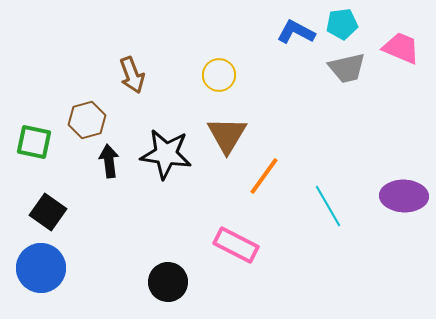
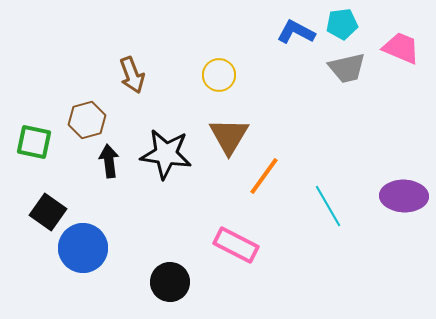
brown triangle: moved 2 px right, 1 px down
blue circle: moved 42 px right, 20 px up
black circle: moved 2 px right
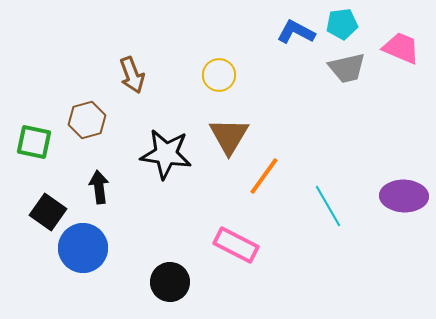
black arrow: moved 10 px left, 26 px down
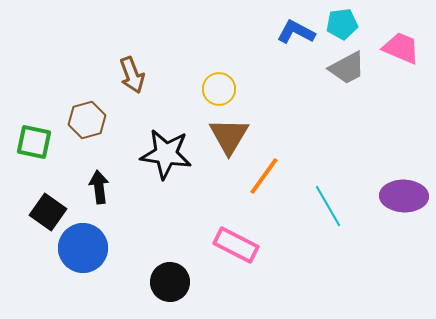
gray trapezoid: rotated 15 degrees counterclockwise
yellow circle: moved 14 px down
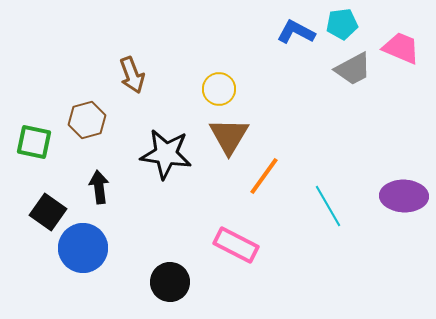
gray trapezoid: moved 6 px right, 1 px down
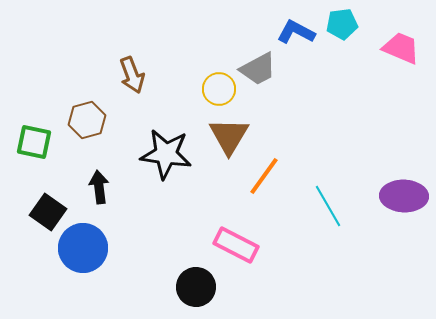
gray trapezoid: moved 95 px left
black circle: moved 26 px right, 5 px down
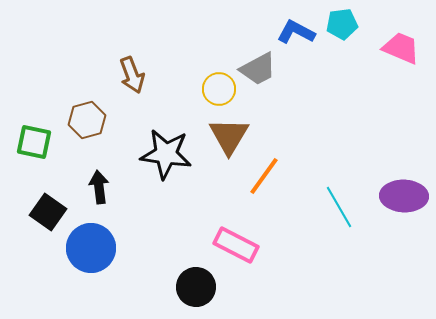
cyan line: moved 11 px right, 1 px down
blue circle: moved 8 px right
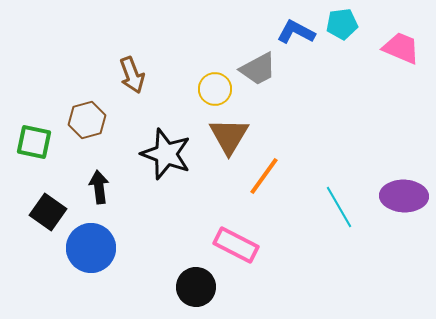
yellow circle: moved 4 px left
black star: rotated 12 degrees clockwise
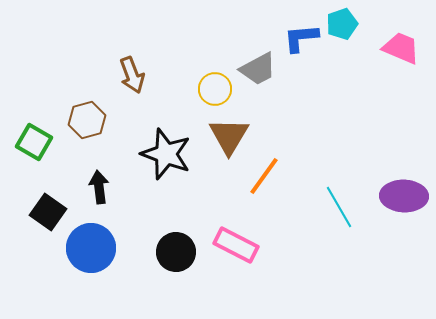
cyan pentagon: rotated 12 degrees counterclockwise
blue L-shape: moved 5 px right, 6 px down; rotated 33 degrees counterclockwise
green square: rotated 18 degrees clockwise
black circle: moved 20 px left, 35 px up
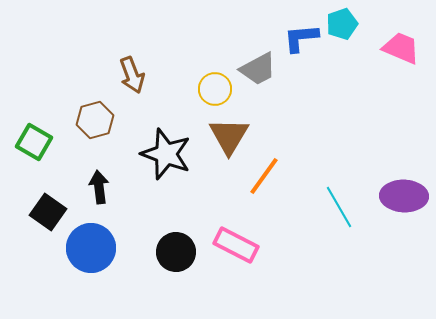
brown hexagon: moved 8 px right
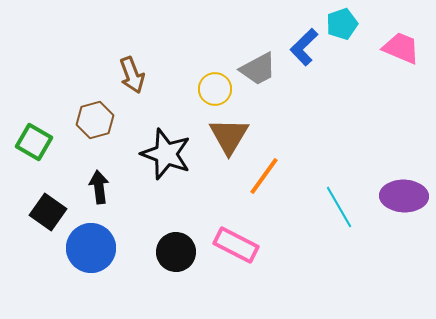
blue L-shape: moved 3 px right, 9 px down; rotated 39 degrees counterclockwise
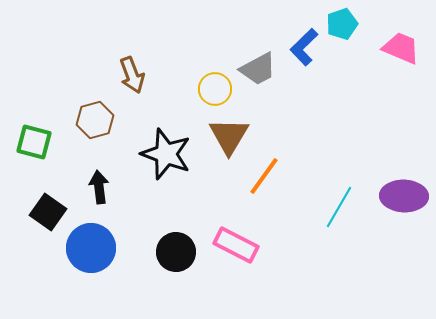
green square: rotated 15 degrees counterclockwise
cyan line: rotated 60 degrees clockwise
